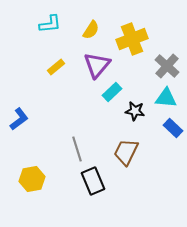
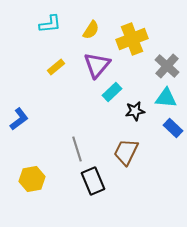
black star: rotated 18 degrees counterclockwise
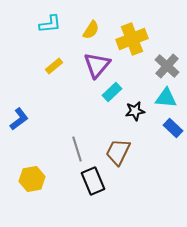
yellow rectangle: moved 2 px left, 1 px up
brown trapezoid: moved 8 px left
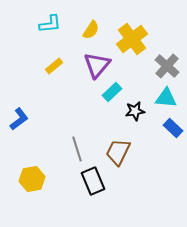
yellow cross: rotated 16 degrees counterclockwise
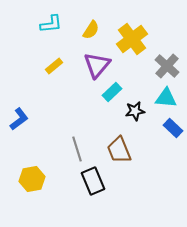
cyan L-shape: moved 1 px right
brown trapezoid: moved 1 px right, 2 px up; rotated 48 degrees counterclockwise
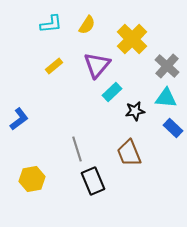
yellow semicircle: moved 4 px left, 5 px up
yellow cross: rotated 8 degrees counterclockwise
brown trapezoid: moved 10 px right, 3 px down
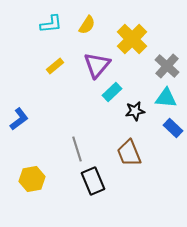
yellow rectangle: moved 1 px right
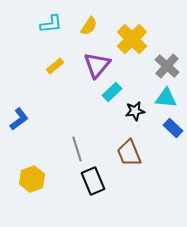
yellow semicircle: moved 2 px right, 1 px down
yellow hexagon: rotated 10 degrees counterclockwise
